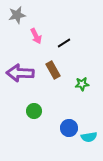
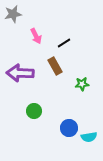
gray star: moved 4 px left, 1 px up
brown rectangle: moved 2 px right, 4 px up
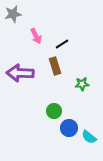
black line: moved 2 px left, 1 px down
brown rectangle: rotated 12 degrees clockwise
green circle: moved 20 px right
cyan semicircle: rotated 49 degrees clockwise
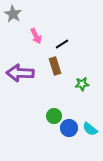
gray star: rotated 30 degrees counterclockwise
green circle: moved 5 px down
cyan semicircle: moved 1 px right, 8 px up
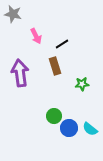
gray star: rotated 18 degrees counterclockwise
purple arrow: rotated 80 degrees clockwise
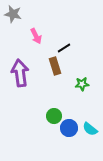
black line: moved 2 px right, 4 px down
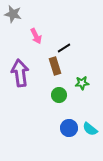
green star: moved 1 px up
green circle: moved 5 px right, 21 px up
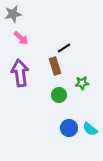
gray star: rotated 24 degrees counterclockwise
pink arrow: moved 15 px left, 2 px down; rotated 21 degrees counterclockwise
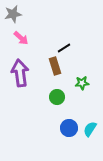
green circle: moved 2 px left, 2 px down
cyan semicircle: rotated 84 degrees clockwise
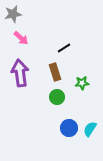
brown rectangle: moved 6 px down
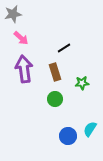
purple arrow: moved 4 px right, 4 px up
green circle: moved 2 px left, 2 px down
blue circle: moved 1 px left, 8 px down
